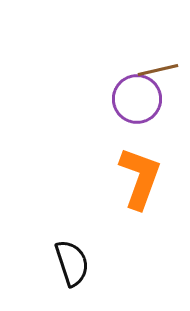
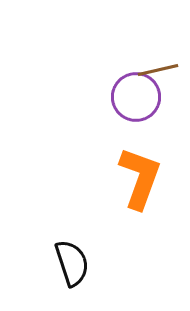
purple circle: moved 1 px left, 2 px up
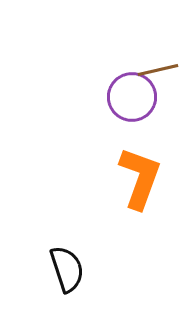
purple circle: moved 4 px left
black semicircle: moved 5 px left, 6 px down
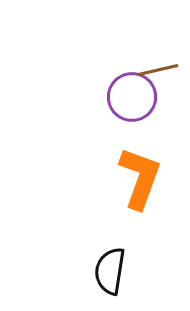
black semicircle: moved 43 px right, 2 px down; rotated 153 degrees counterclockwise
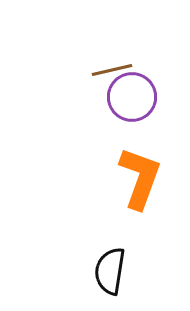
brown line: moved 46 px left
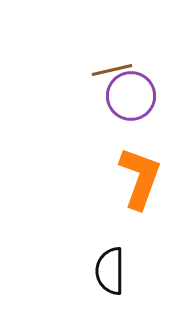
purple circle: moved 1 px left, 1 px up
black semicircle: rotated 9 degrees counterclockwise
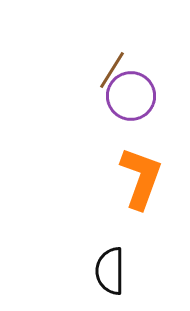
brown line: rotated 45 degrees counterclockwise
orange L-shape: moved 1 px right
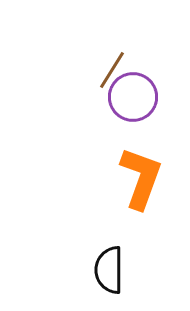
purple circle: moved 2 px right, 1 px down
black semicircle: moved 1 px left, 1 px up
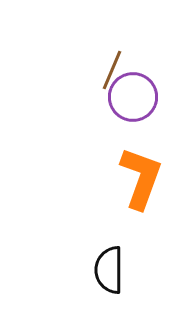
brown line: rotated 9 degrees counterclockwise
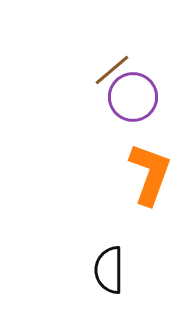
brown line: rotated 27 degrees clockwise
orange L-shape: moved 9 px right, 4 px up
